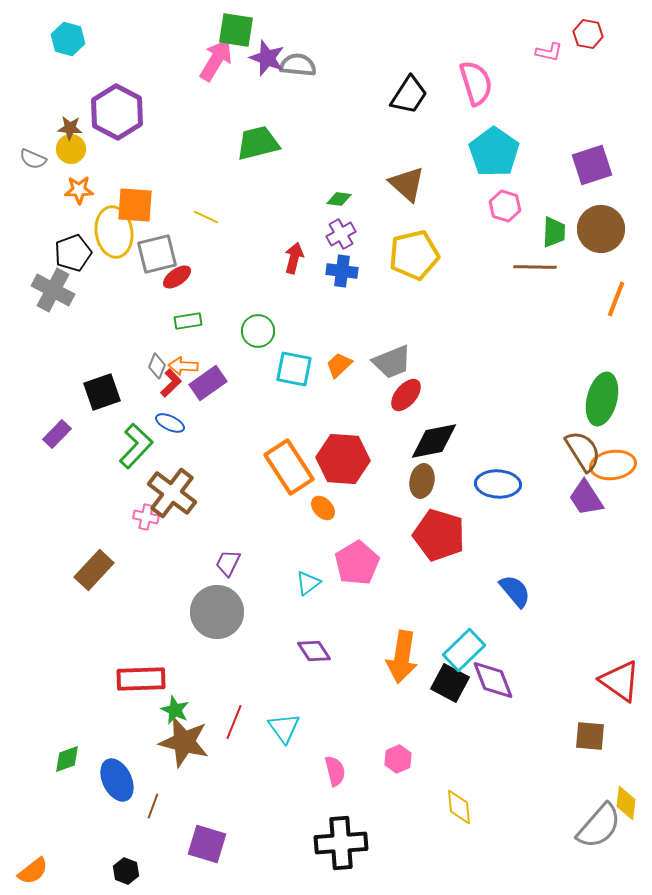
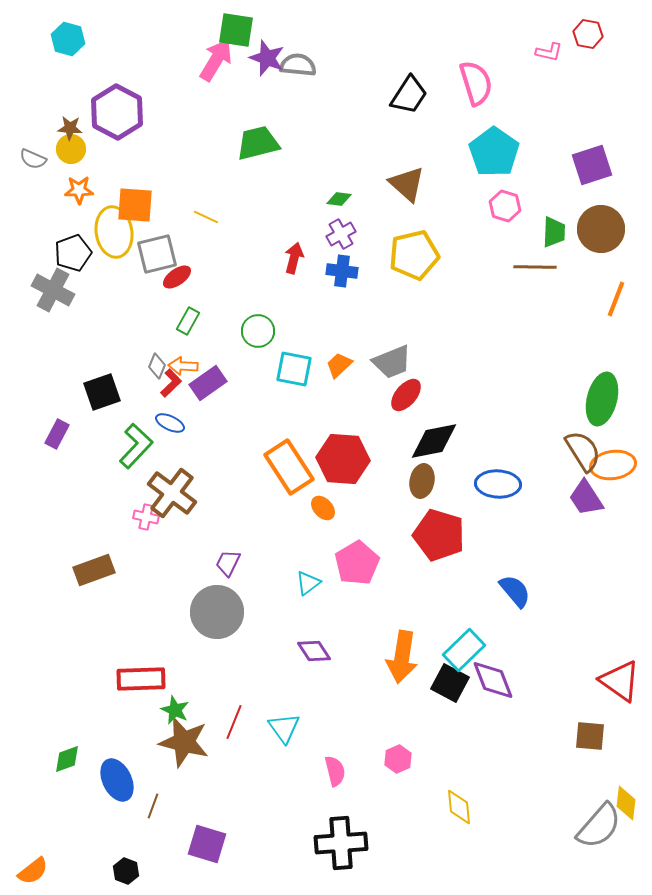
green rectangle at (188, 321): rotated 52 degrees counterclockwise
purple rectangle at (57, 434): rotated 16 degrees counterclockwise
brown rectangle at (94, 570): rotated 27 degrees clockwise
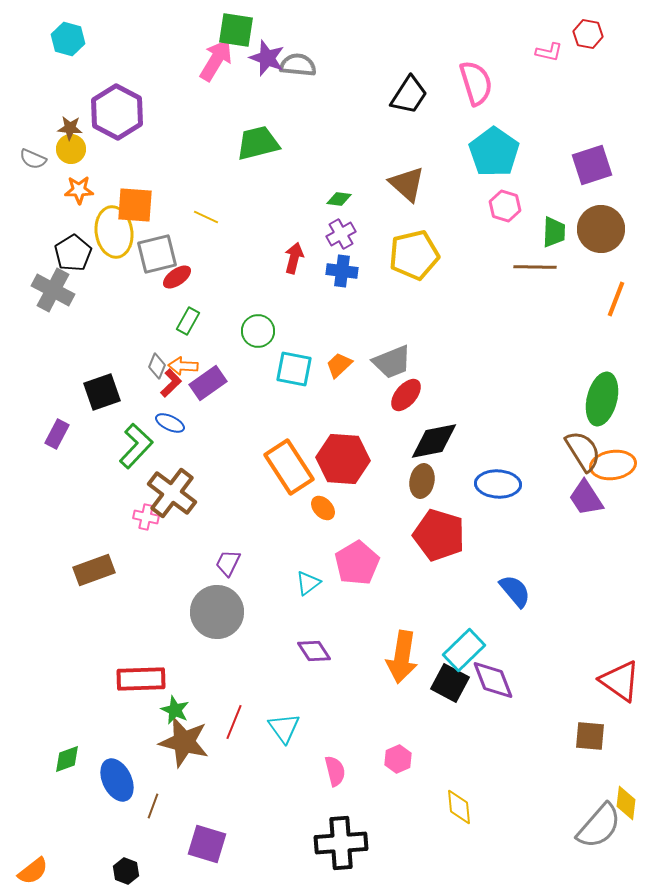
black pentagon at (73, 253): rotated 12 degrees counterclockwise
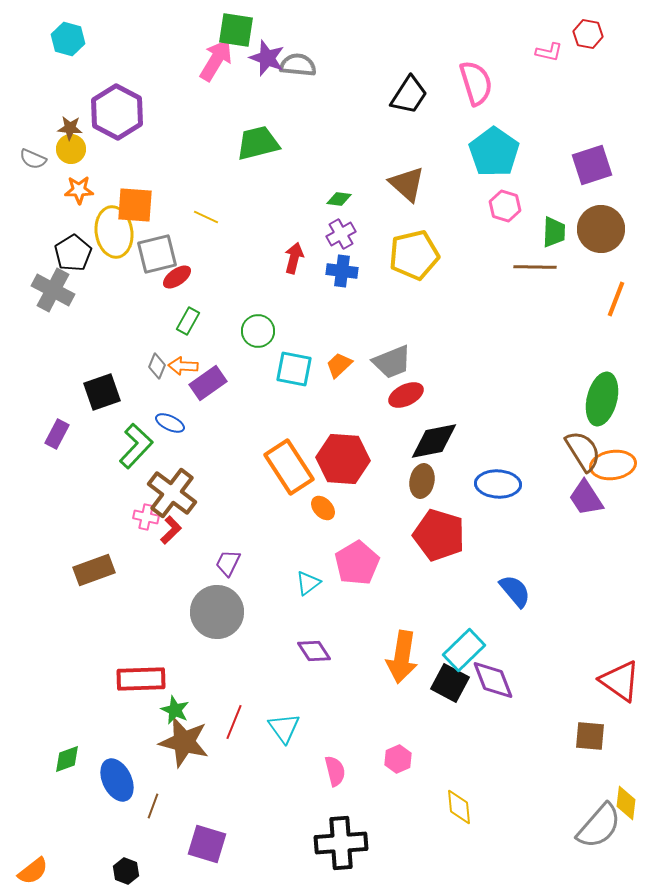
red L-shape at (171, 383): moved 147 px down
red ellipse at (406, 395): rotated 24 degrees clockwise
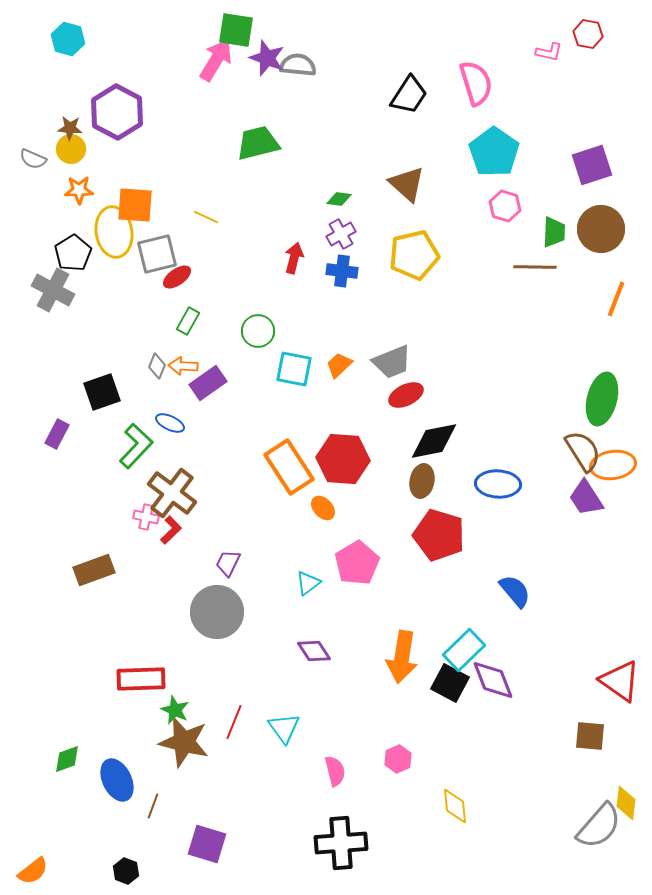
yellow diamond at (459, 807): moved 4 px left, 1 px up
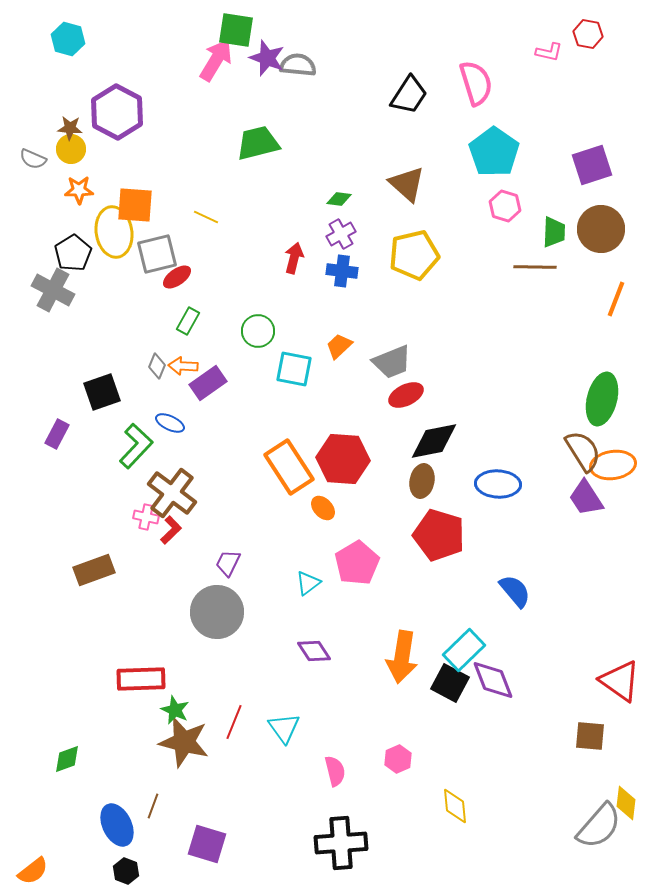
orange trapezoid at (339, 365): moved 19 px up
blue ellipse at (117, 780): moved 45 px down
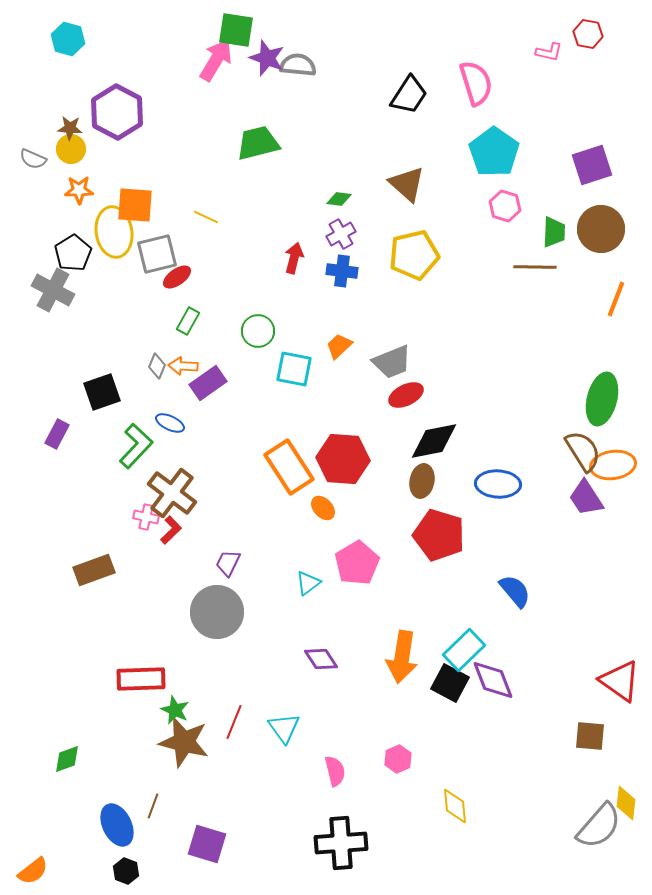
purple diamond at (314, 651): moved 7 px right, 8 px down
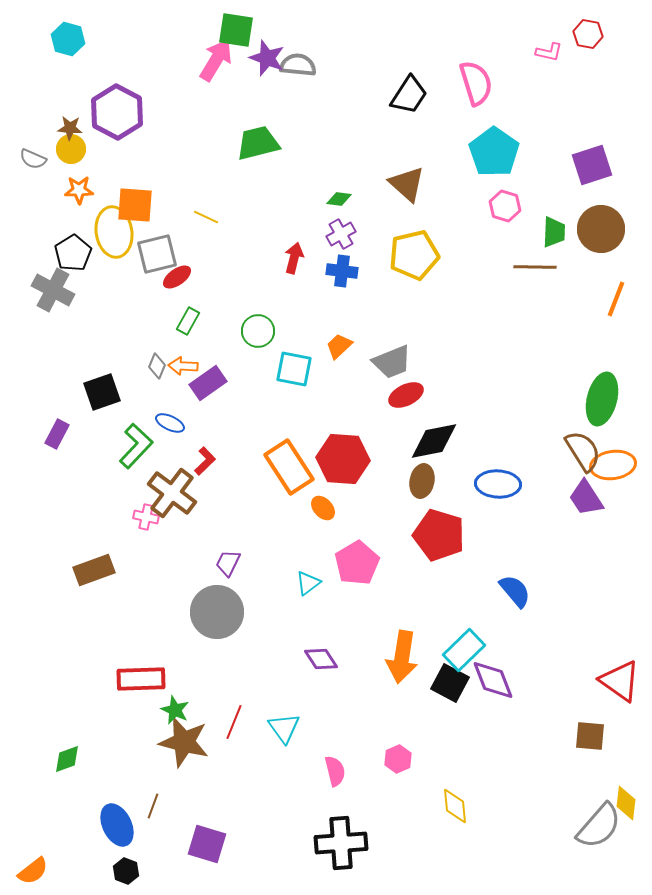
red L-shape at (171, 530): moved 34 px right, 69 px up
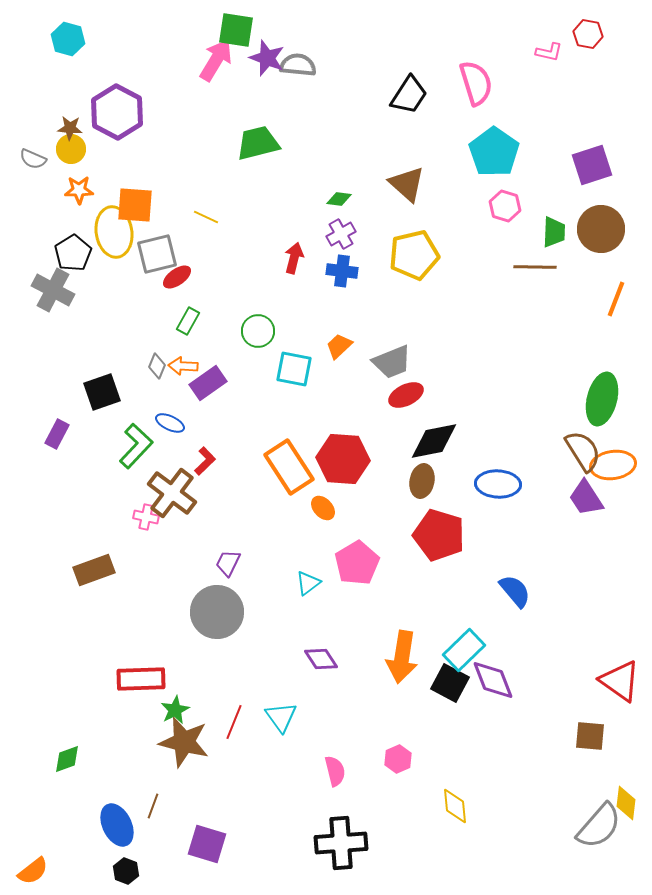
green star at (175, 710): rotated 20 degrees clockwise
cyan triangle at (284, 728): moved 3 px left, 11 px up
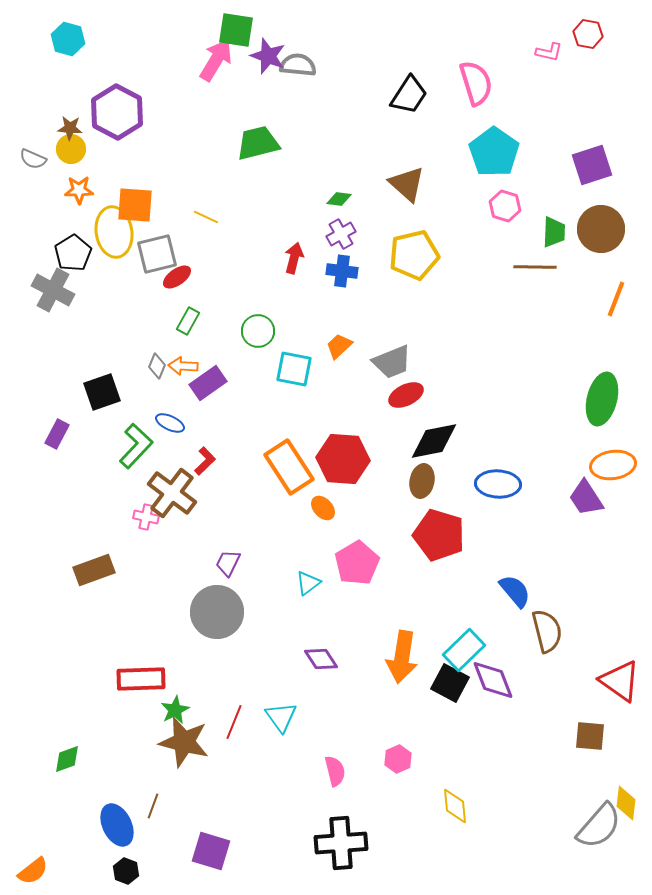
purple star at (267, 58): moved 1 px right, 2 px up
brown semicircle at (583, 451): moved 36 px left, 180 px down; rotated 18 degrees clockwise
purple square at (207, 844): moved 4 px right, 7 px down
